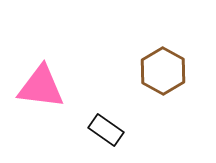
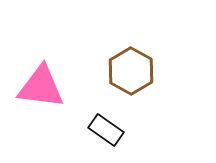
brown hexagon: moved 32 px left
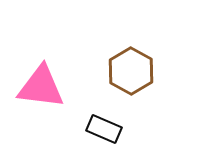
black rectangle: moved 2 px left, 1 px up; rotated 12 degrees counterclockwise
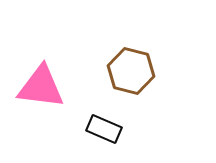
brown hexagon: rotated 15 degrees counterclockwise
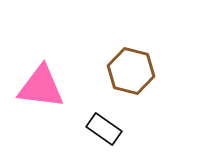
black rectangle: rotated 12 degrees clockwise
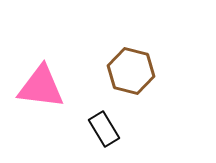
black rectangle: rotated 24 degrees clockwise
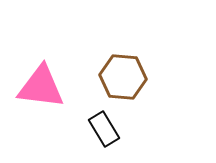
brown hexagon: moved 8 px left, 6 px down; rotated 9 degrees counterclockwise
